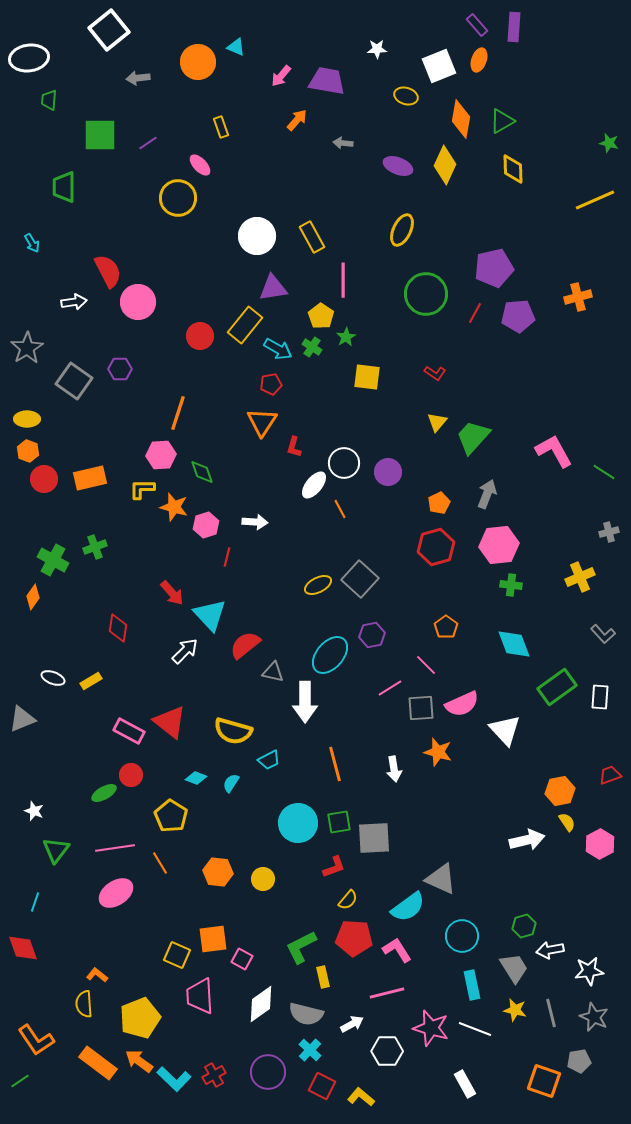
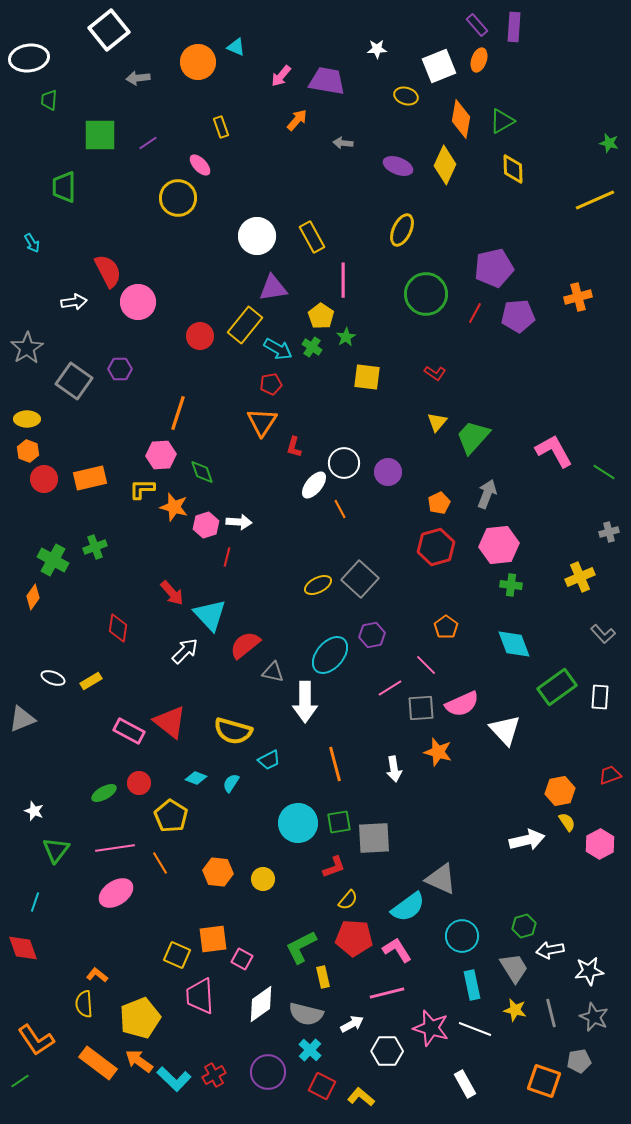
white arrow at (255, 522): moved 16 px left
red circle at (131, 775): moved 8 px right, 8 px down
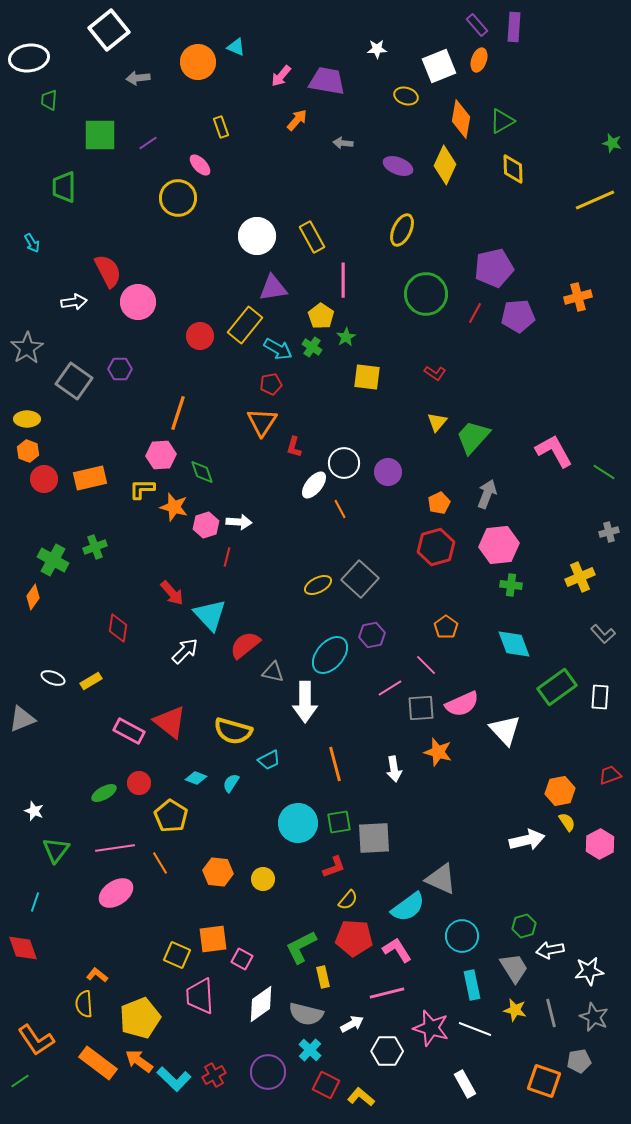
green star at (609, 143): moved 3 px right
red square at (322, 1086): moved 4 px right, 1 px up
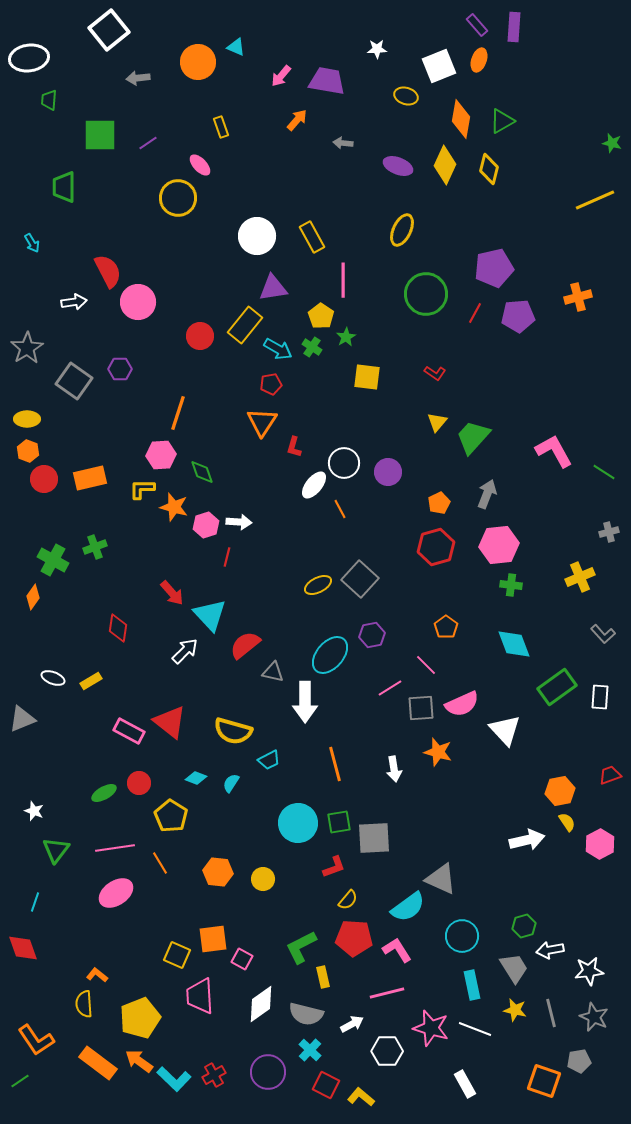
yellow diamond at (513, 169): moved 24 px left; rotated 16 degrees clockwise
